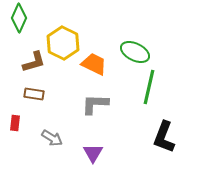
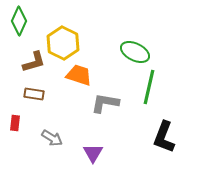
green diamond: moved 3 px down
orange trapezoid: moved 15 px left, 11 px down; rotated 8 degrees counterclockwise
gray L-shape: moved 10 px right, 1 px up; rotated 8 degrees clockwise
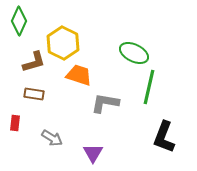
green ellipse: moved 1 px left, 1 px down
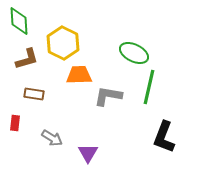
green diamond: rotated 28 degrees counterclockwise
brown L-shape: moved 7 px left, 3 px up
orange trapezoid: rotated 20 degrees counterclockwise
gray L-shape: moved 3 px right, 7 px up
purple triangle: moved 5 px left
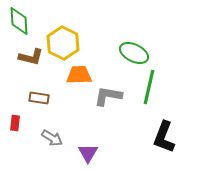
brown L-shape: moved 4 px right, 2 px up; rotated 30 degrees clockwise
brown rectangle: moved 5 px right, 4 px down
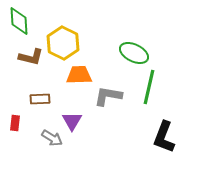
brown rectangle: moved 1 px right, 1 px down; rotated 12 degrees counterclockwise
purple triangle: moved 16 px left, 32 px up
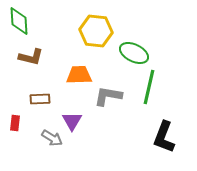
yellow hexagon: moved 33 px right, 12 px up; rotated 20 degrees counterclockwise
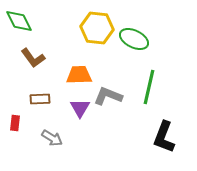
green diamond: rotated 24 degrees counterclockwise
yellow hexagon: moved 1 px right, 3 px up
green ellipse: moved 14 px up
brown L-shape: moved 2 px right, 1 px down; rotated 40 degrees clockwise
gray L-shape: rotated 12 degrees clockwise
purple triangle: moved 8 px right, 13 px up
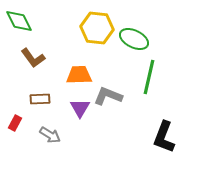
green line: moved 10 px up
red rectangle: rotated 21 degrees clockwise
gray arrow: moved 2 px left, 3 px up
